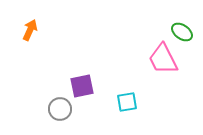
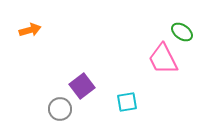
orange arrow: rotated 50 degrees clockwise
purple square: rotated 25 degrees counterclockwise
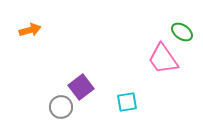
pink trapezoid: rotated 8 degrees counterclockwise
purple square: moved 1 px left, 1 px down
gray circle: moved 1 px right, 2 px up
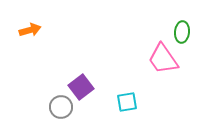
green ellipse: rotated 60 degrees clockwise
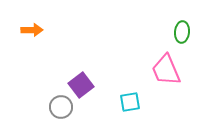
orange arrow: moved 2 px right; rotated 15 degrees clockwise
pink trapezoid: moved 3 px right, 11 px down; rotated 12 degrees clockwise
purple square: moved 2 px up
cyan square: moved 3 px right
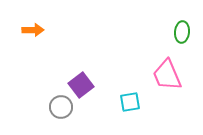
orange arrow: moved 1 px right
pink trapezoid: moved 1 px right, 5 px down
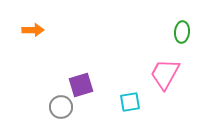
pink trapezoid: moved 2 px left, 1 px up; rotated 52 degrees clockwise
purple square: rotated 20 degrees clockwise
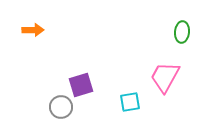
pink trapezoid: moved 3 px down
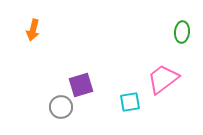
orange arrow: rotated 105 degrees clockwise
pink trapezoid: moved 2 px left, 2 px down; rotated 24 degrees clockwise
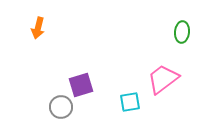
orange arrow: moved 5 px right, 2 px up
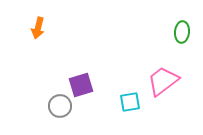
pink trapezoid: moved 2 px down
gray circle: moved 1 px left, 1 px up
